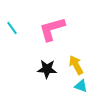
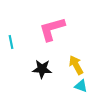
cyan line: moved 1 px left, 14 px down; rotated 24 degrees clockwise
black star: moved 5 px left
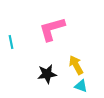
black star: moved 5 px right, 5 px down; rotated 12 degrees counterclockwise
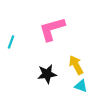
cyan line: rotated 32 degrees clockwise
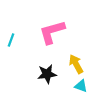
pink L-shape: moved 3 px down
cyan line: moved 2 px up
yellow arrow: moved 1 px up
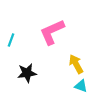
pink L-shape: rotated 8 degrees counterclockwise
black star: moved 20 px left, 1 px up
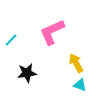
cyan line: rotated 24 degrees clockwise
yellow arrow: moved 1 px up
cyan triangle: moved 1 px left, 1 px up
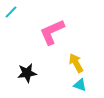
cyan line: moved 28 px up
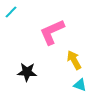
yellow arrow: moved 2 px left, 3 px up
black star: moved 1 px up; rotated 12 degrees clockwise
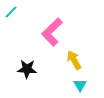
pink L-shape: rotated 20 degrees counterclockwise
black star: moved 3 px up
cyan triangle: rotated 40 degrees clockwise
